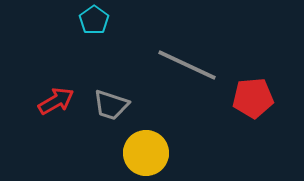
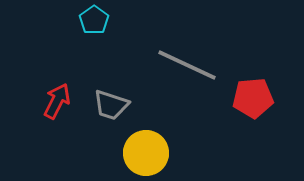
red arrow: moved 1 px right; rotated 33 degrees counterclockwise
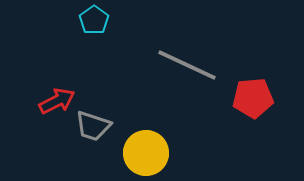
red arrow: rotated 36 degrees clockwise
gray trapezoid: moved 18 px left, 21 px down
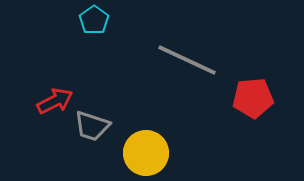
gray line: moved 5 px up
red arrow: moved 2 px left
gray trapezoid: moved 1 px left
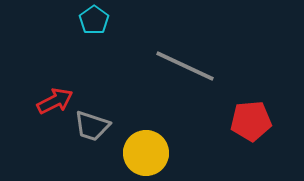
gray line: moved 2 px left, 6 px down
red pentagon: moved 2 px left, 23 px down
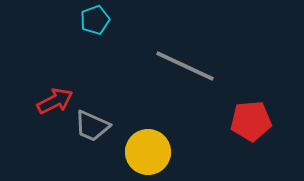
cyan pentagon: moved 1 px right; rotated 16 degrees clockwise
gray trapezoid: rotated 6 degrees clockwise
yellow circle: moved 2 px right, 1 px up
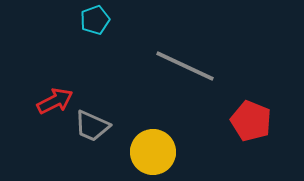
red pentagon: rotated 27 degrees clockwise
yellow circle: moved 5 px right
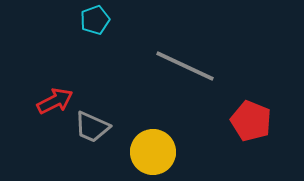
gray trapezoid: moved 1 px down
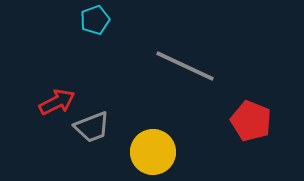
red arrow: moved 2 px right, 1 px down
gray trapezoid: rotated 45 degrees counterclockwise
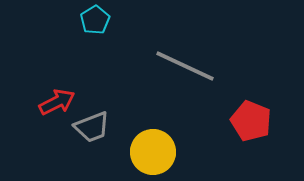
cyan pentagon: rotated 12 degrees counterclockwise
